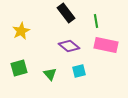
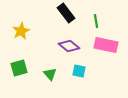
cyan square: rotated 24 degrees clockwise
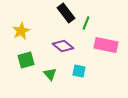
green line: moved 10 px left, 2 px down; rotated 32 degrees clockwise
purple diamond: moved 6 px left
green square: moved 7 px right, 8 px up
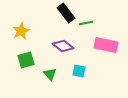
green line: rotated 56 degrees clockwise
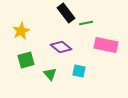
purple diamond: moved 2 px left, 1 px down
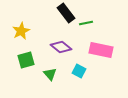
pink rectangle: moved 5 px left, 5 px down
cyan square: rotated 16 degrees clockwise
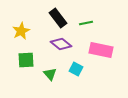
black rectangle: moved 8 px left, 5 px down
purple diamond: moved 3 px up
green square: rotated 12 degrees clockwise
cyan square: moved 3 px left, 2 px up
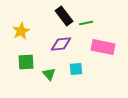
black rectangle: moved 6 px right, 2 px up
purple diamond: rotated 45 degrees counterclockwise
pink rectangle: moved 2 px right, 3 px up
green square: moved 2 px down
cyan square: rotated 32 degrees counterclockwise
green triangle: moved 1 px left
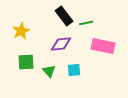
pink rectangle: moved 1 px up
cyan square: moved 2 px left, 1 px down
green triangle: moved 3 px up
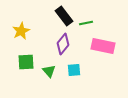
purple diamond: moved 2 px right; rotated 45 degrees counterclockwise
